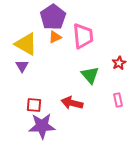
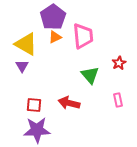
red arrow: moved 3 px left
purple star: moved 5 px left, 4 px down
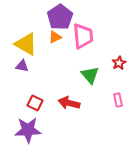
purple pentagon: moved 7 px right
purple triangle: rotated 48 degrees counterclockwise
red square: moved 1 px right, 2 px up; rotated 21 degrees clockwise
purple star: moved 9 px left
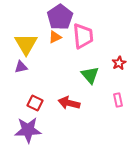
yellow triangle: rotated 30 degrees clockwise
purple triangle: moved 1 px left, 1 px down; rotated 24 degrees counterclockwise
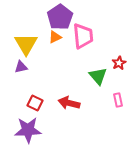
green triangle: moved 8 px right, 1 px down
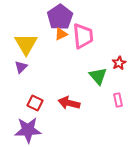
orange triangle: moved 6 px right, 3 px up
purple triangle: rotated 32 degrees counterclockwise
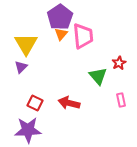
orange triangle: rotated 24 degrees counterclockwise
pink rectangle: moved 3 px right
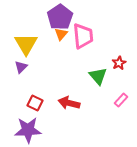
pink rectangle: rotated 56 degrees clockwise
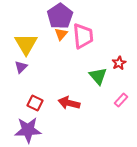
purple pentagon: moved 1 px up
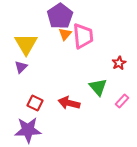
orange triangle: moved 4 px right
green triangle: moved 11 px down
pink rectangle: moved 1 px right, 1 px down
